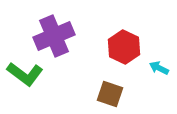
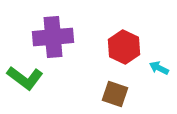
purple cross: moved 1 px left, 1 px down; rotated 18 degrees clockwise
green L-shape: moved 4 px down
brown square: moved 5 px right
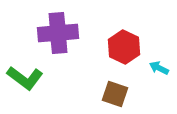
purple cross: moved 5 px right, 4 px up
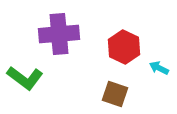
purple cross: moved 1 px right, 1 px down
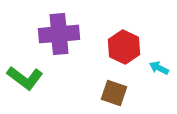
brown square: moved 1 px left, 1 px up
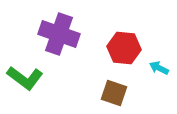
purple cross: rotated 24 degrees clockwise
red hexagon: moved 1 px down; rotated 20 degrees counterclockwise
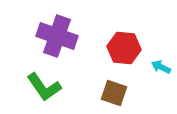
purple cross: moved 2 px left, 2 px down
cyan arrow: moved 2 px right, 1 px up
green L-shape: moved 19 px right, 9 px down; rotated 18 degrees clockwise
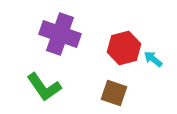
purple cross: moved 3 px right, 2 px up
red hexagon: rotated 20 degrees counterclockwise
cyan arrow: moved 8 px left, 8 px up; rotated 12 degrees clockwise
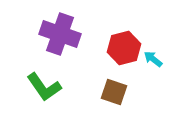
brown square: moved 1 px up
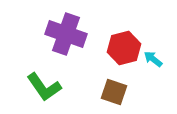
purple cross: moved 6 px right
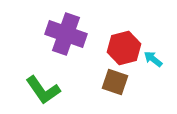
green L-shape: moved 1 px left, 3 px down
brown square: moved 1 px right, 10 px up
